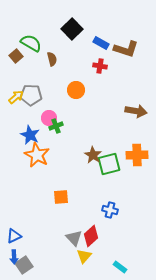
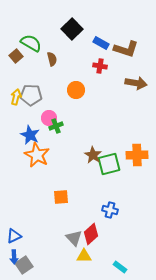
yellow arrow: rotated 35 degrees counterclockwise
brown arrow: moved 28 px up
red diamond: moved 2 px up
yellow triangle: rotated 49 degrees clockwise
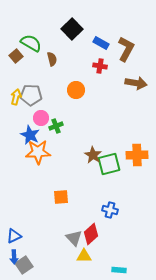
brown L-shape: rotated 80 degrees counterclockwise
pink circle: moved 8 px left
orange star: moved 1 px right, 3 px up; rotated 30 degrees counterclockwise
cyan rectangle: moved 1 px left, 3 px down; rotated 32 degrees counterclockwise
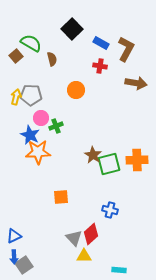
orange cross: moved 5 px down
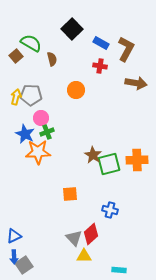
green cross: moved 9 px left, 6 px down
blue star: moved 5 px left, 1 px up
orange square: moved 9 px right, 3 px up
